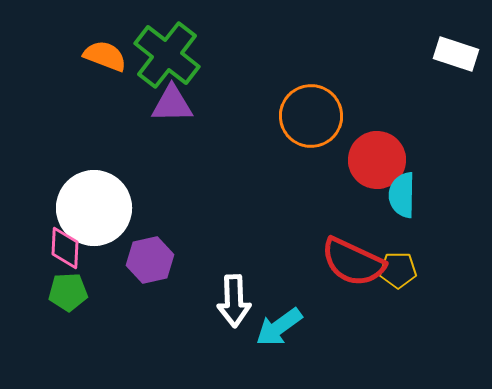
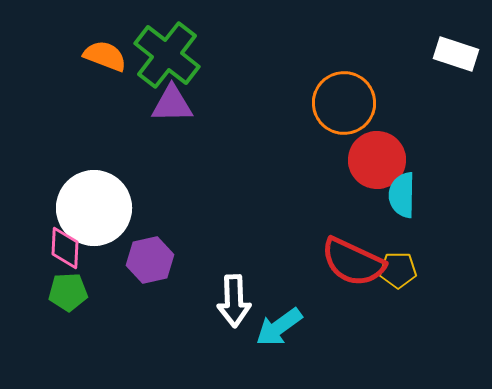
orange circle: moved 33 px right, 13 px up
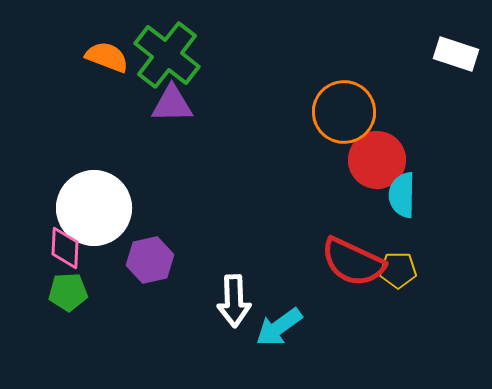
orange semicircle: moved 2 px right, 1 px down
orange circle: moved 9 px down
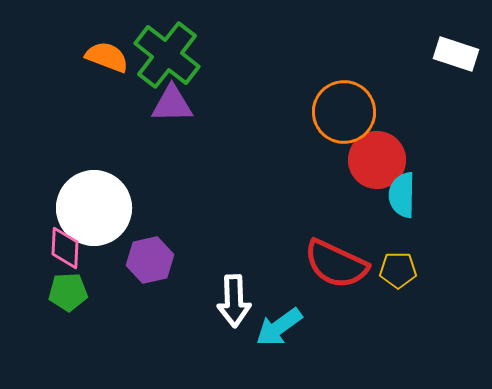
red semicircle: moved 17 px left, 2 px down
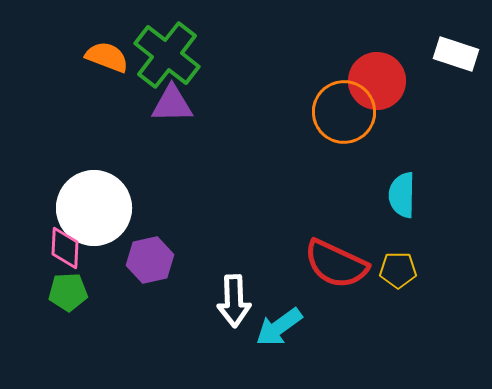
red circle: moved 79 px up
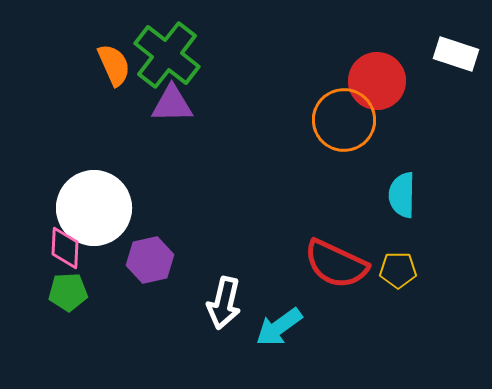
orange semicircle: moved 7 px right, 8 px down; rotated 45 degrees clockwise
orange circle: moved 8 px down
white arrow: moved 10 px left, 2 px down; rotated 15 degrees clockwise
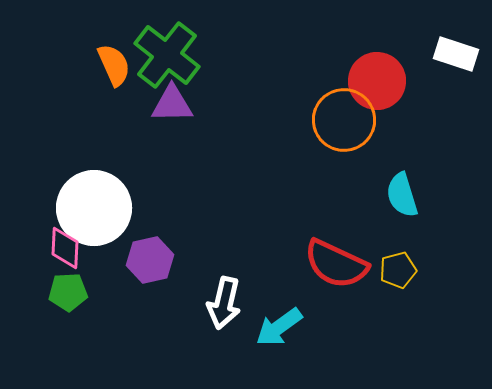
cyan semicircle: rotated 18 degrees counterclockwise
yellow pentagon: rotated 15 degrees counterclockwise
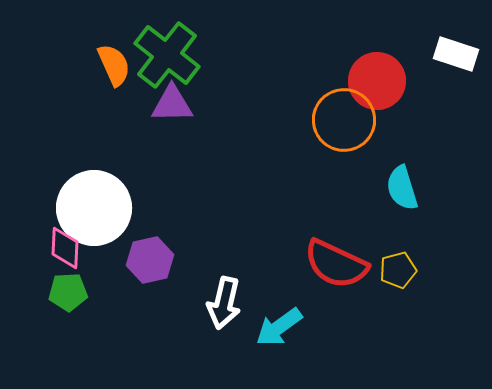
cyan semicircle: moved 7 px up
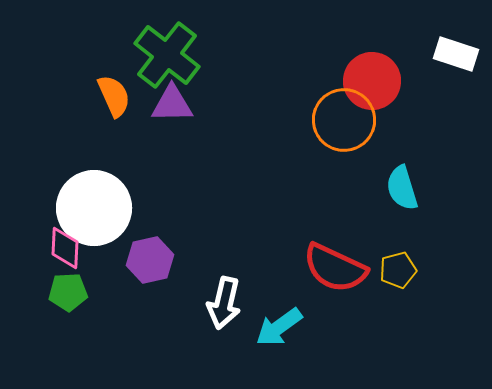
orange semicircle: moved 31 px down
red circle: moved 5 px left
red semicircle: moved 1 px left, 4 px down
